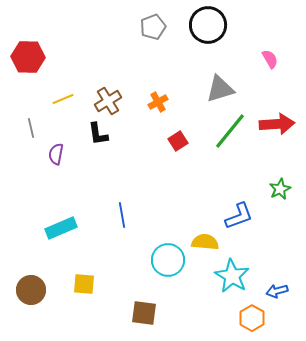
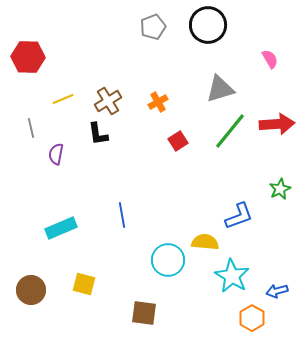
yellow square: rotated 10 degrees clockwise
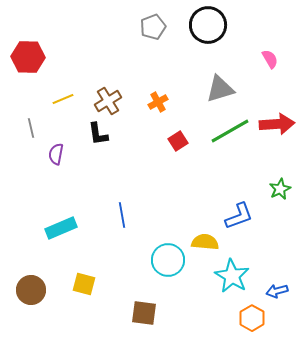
green line: rotated 21 degrees clockwise
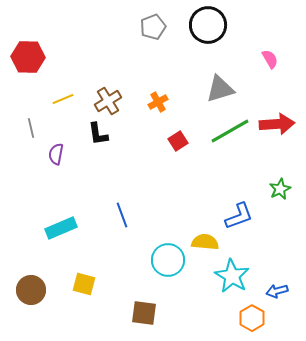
blue line: rotated 10 degrees counterclockwise
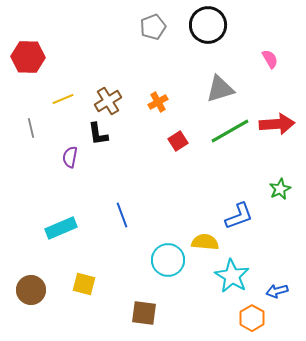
purple semicircle: moved 14 px right, 3 px down
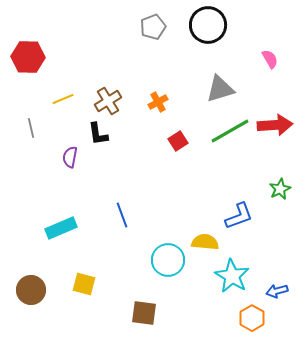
red arrow: moved 2 px left, 1 px down
